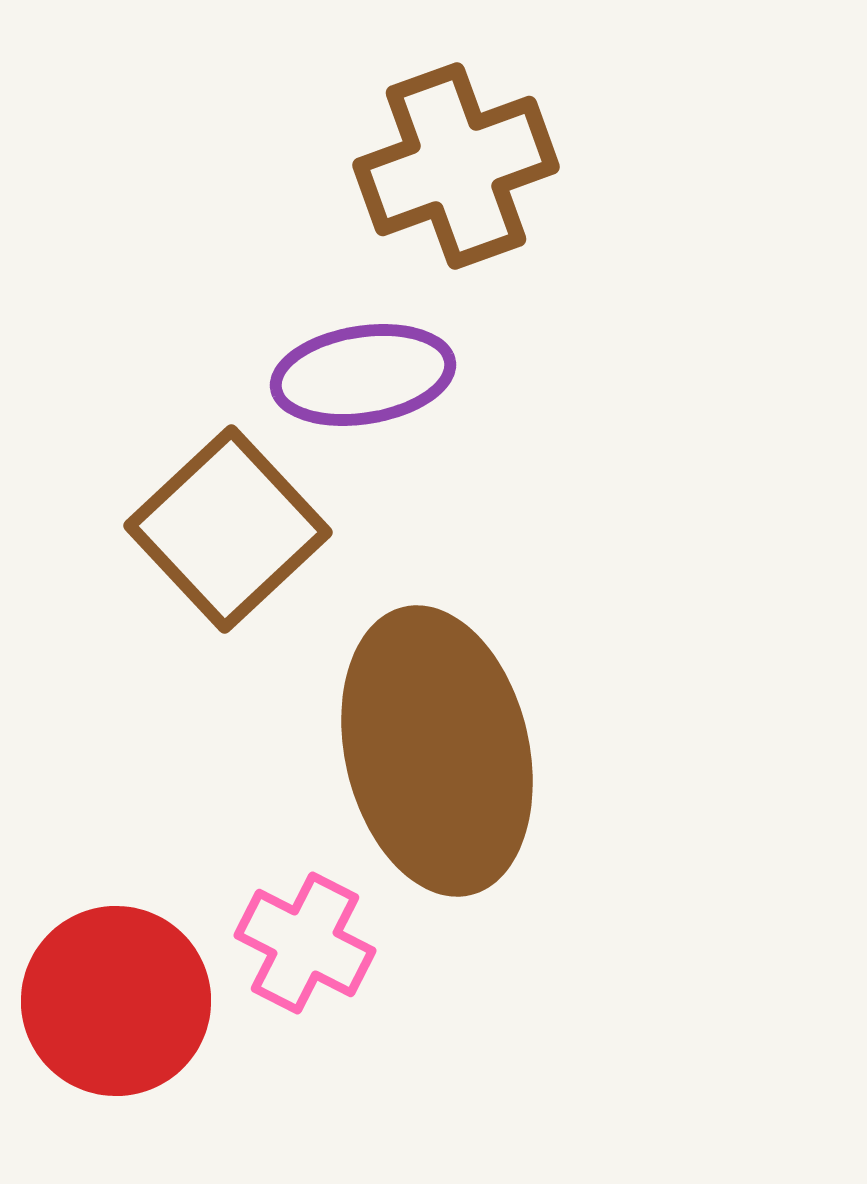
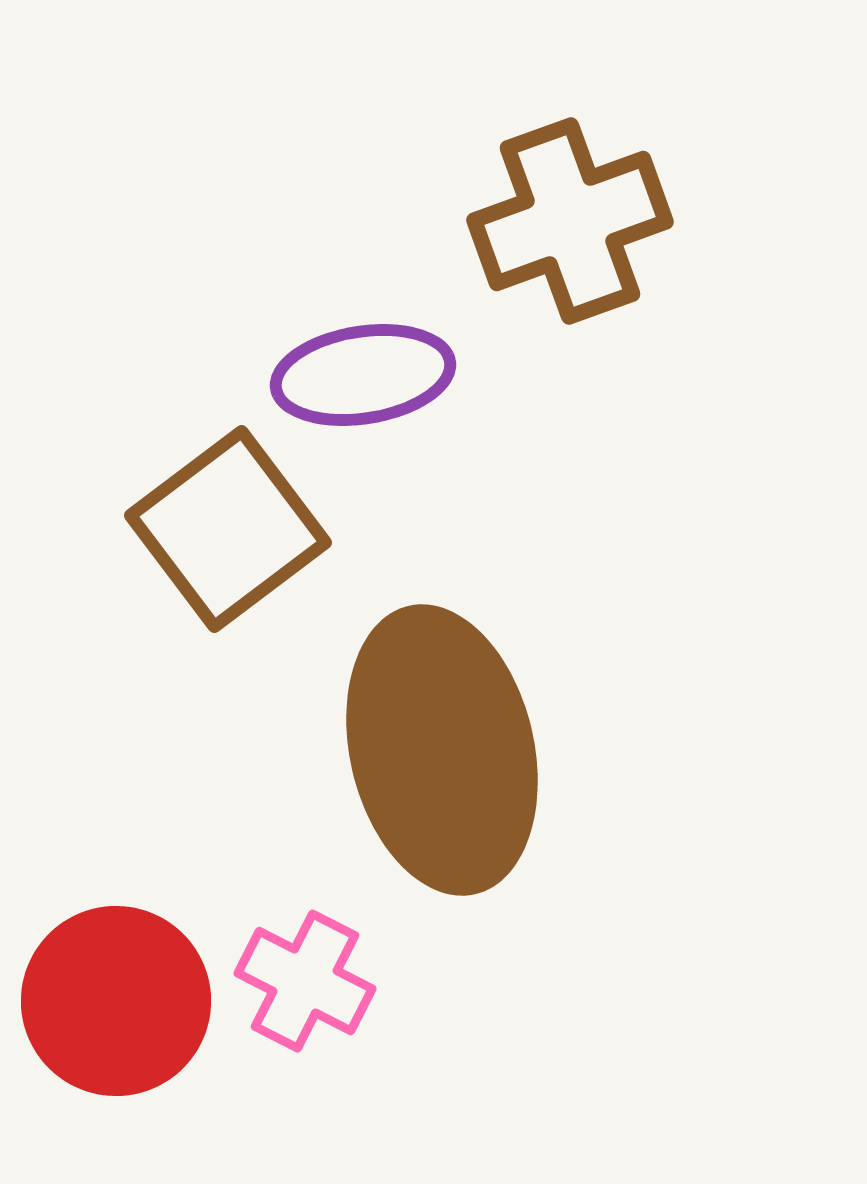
brown cross: moved 114 px right, 55 px down
brown square: rotated 6 degrees clockwise
brown ellipse: moved 5 px right, 1 px up
pink cross: moved 38 px down
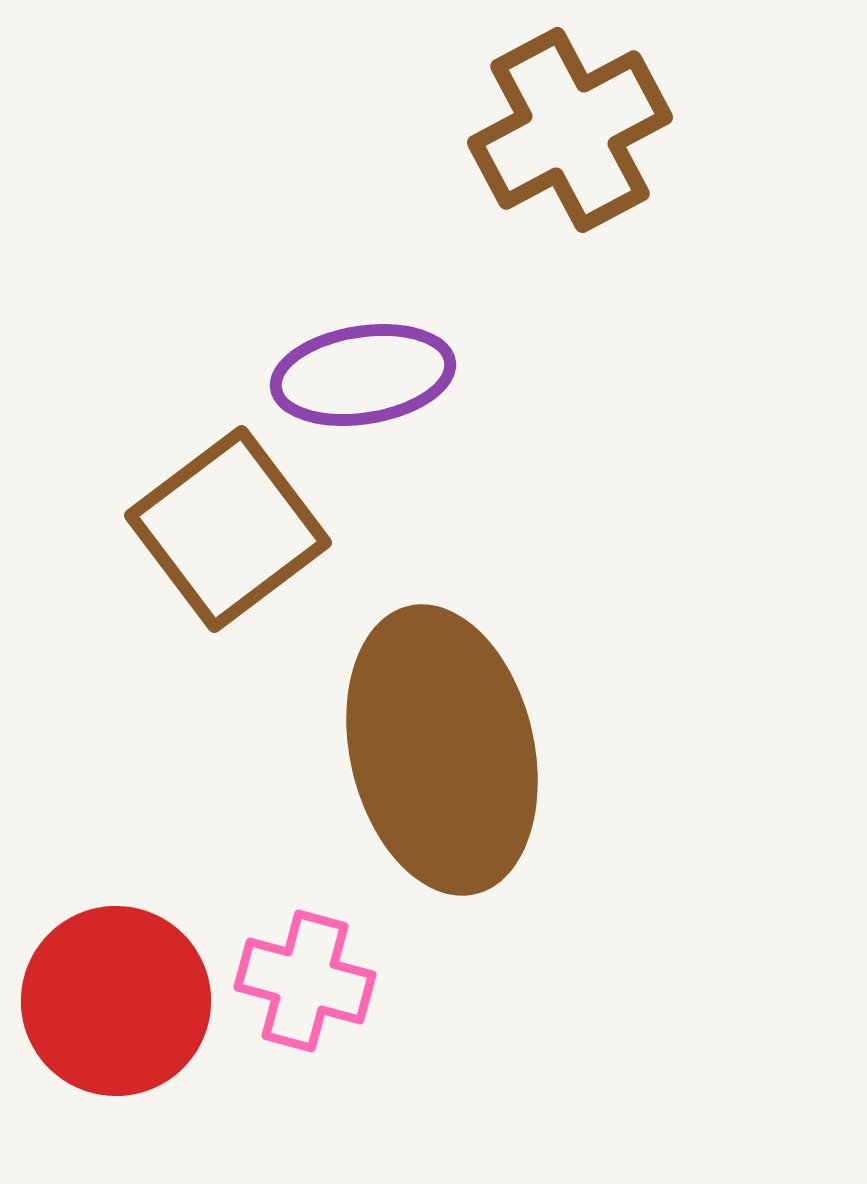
brown cross: moved 91 px up; rotated 8 degrees counterclockwise
pink cross: rotated 12 degrees counterclockwise
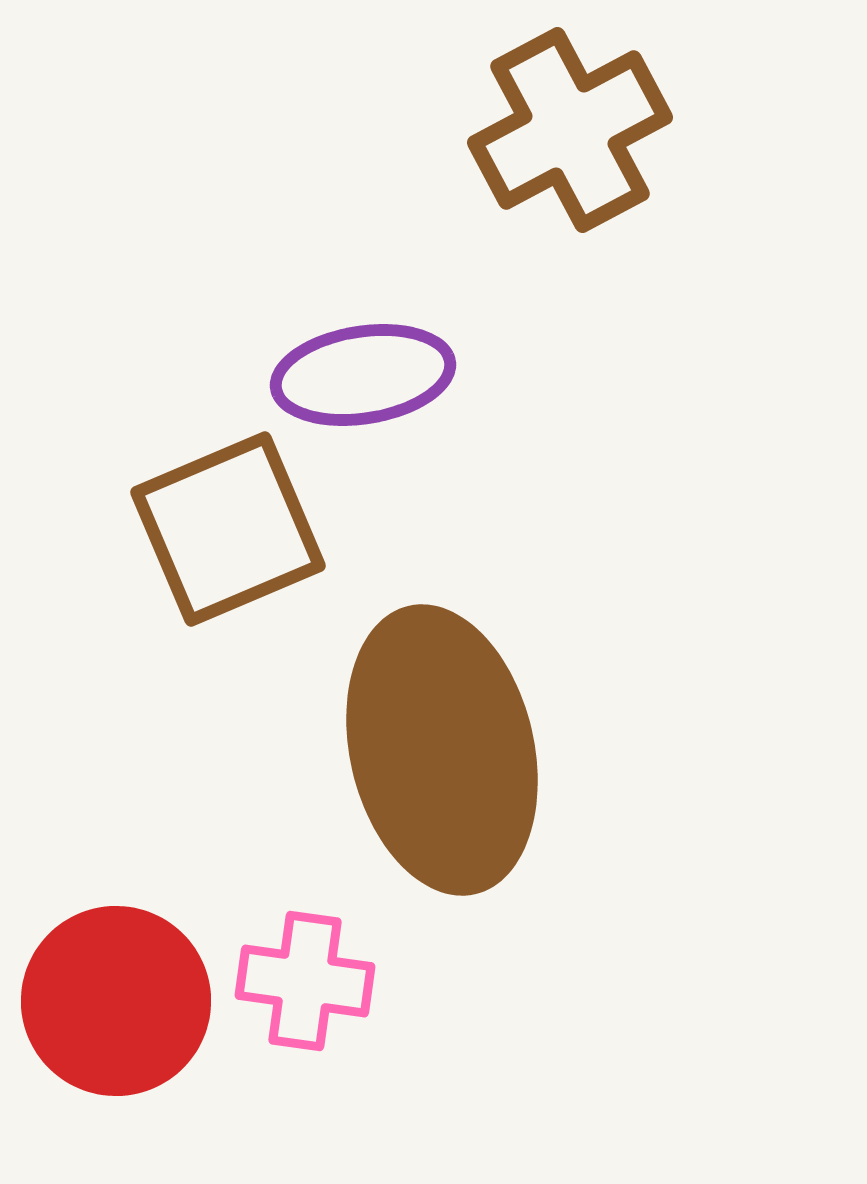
brown square: rotated 14 degrees clockwise
pink cross: rotated 7 degrees counterclockwise
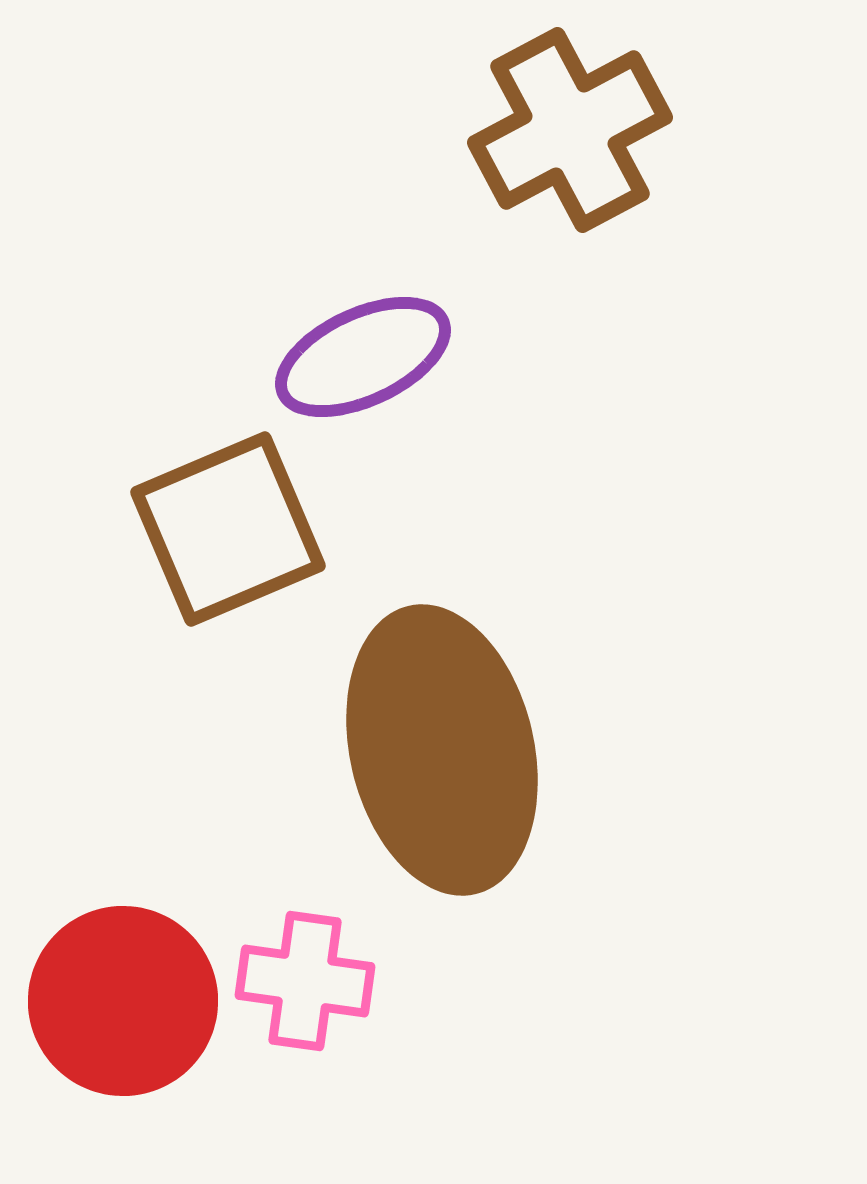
purple ellipse: moved 18 px up; rotated 16 degrees counterclockwise
red circle: moved 7 px right
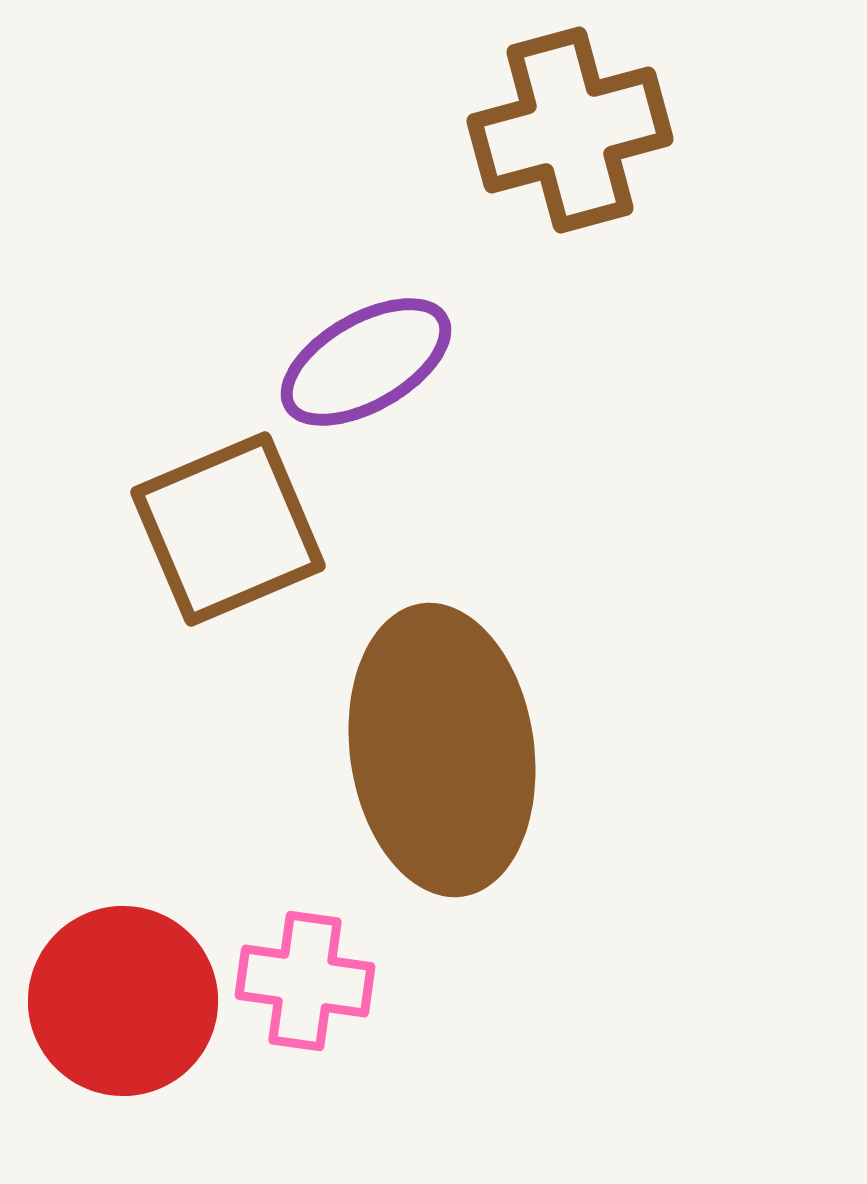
brown cross: rotated 13 degrees clockwise
purple ellipse: moved 3 px right, 5 px down; rotated 5 degrees counterclockwise
brown ellipse: rotated 5 degrees clockwise
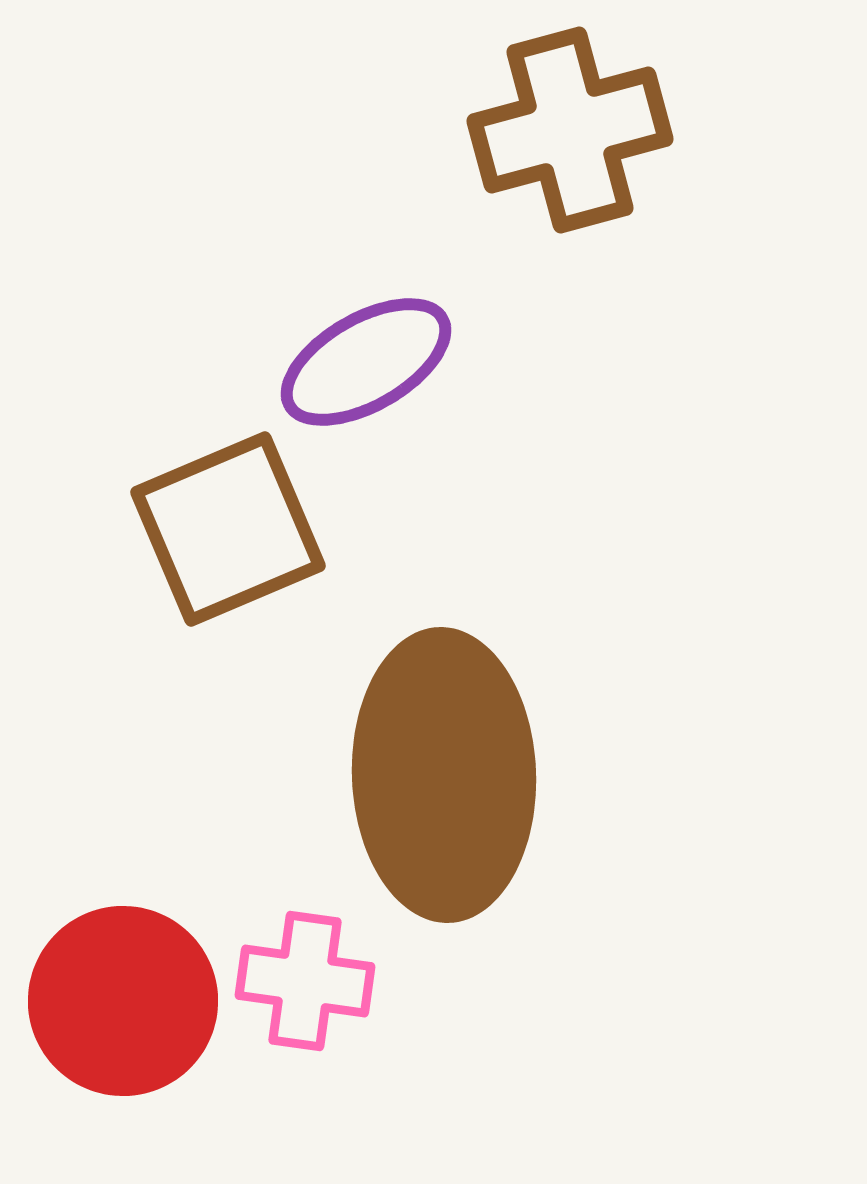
brown ellipse: moved 2 px right, 25 px down; rotated 6 degrees clockwise
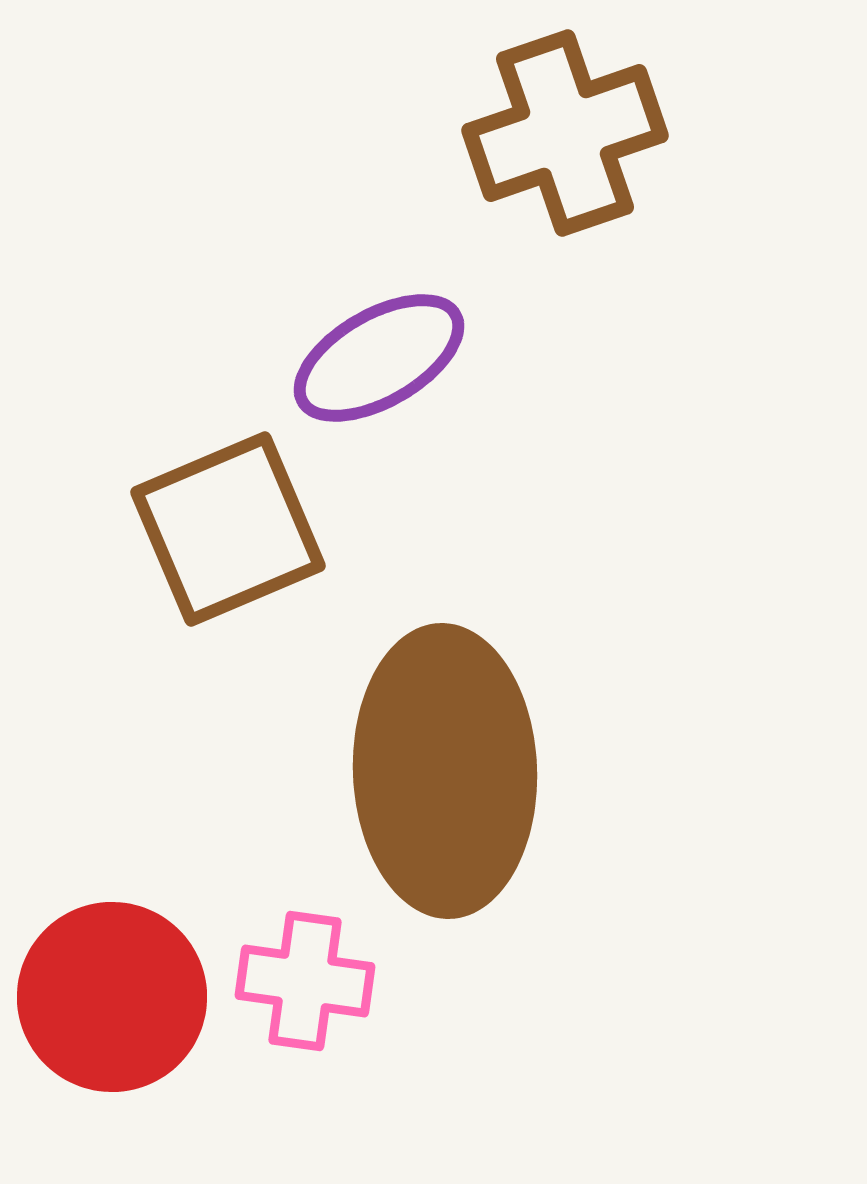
brown cross: moved 5 px left, 3 px down; rotated 4 degrees counterclockwise
purple ellipse: moved 13 px right, 4 px up
brown ellipse: moved 1 px right, 4 px up
red circle: moved 11 px left, 4 px up
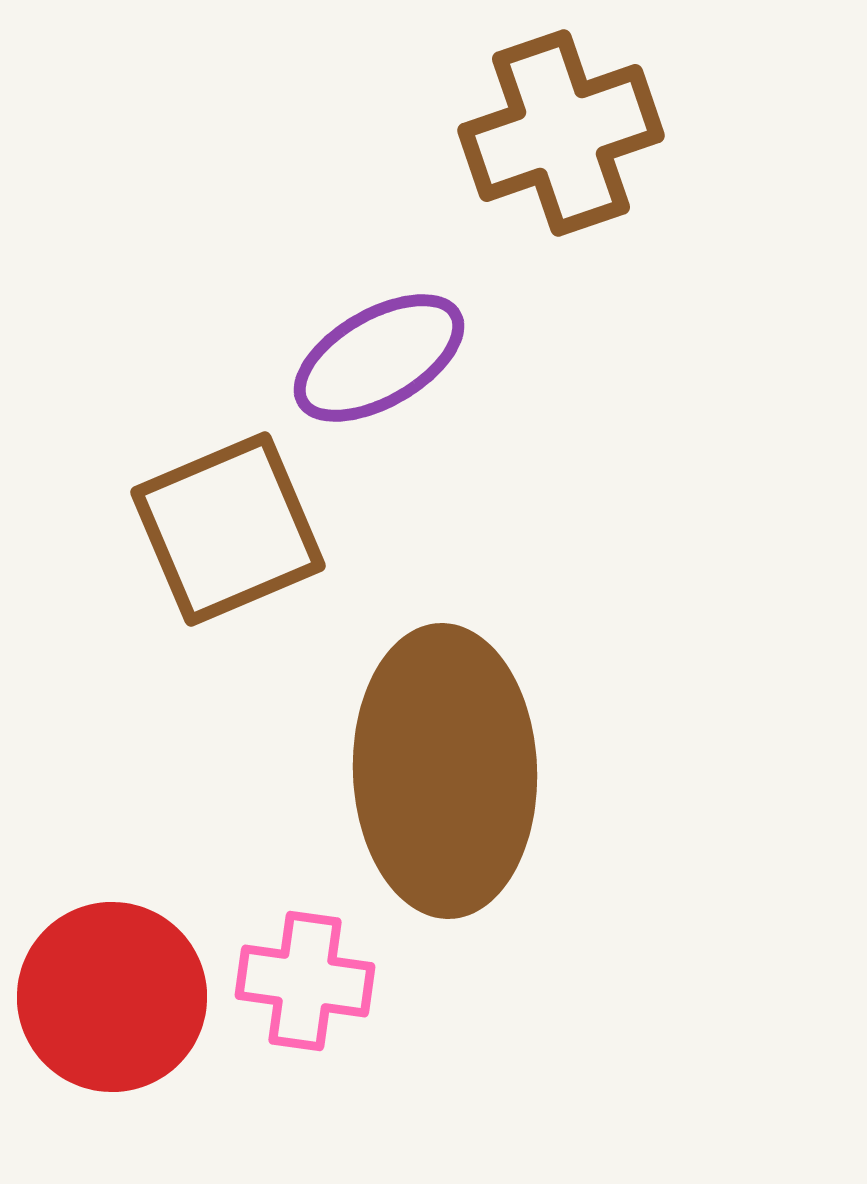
brown cross: moved 4 px left
